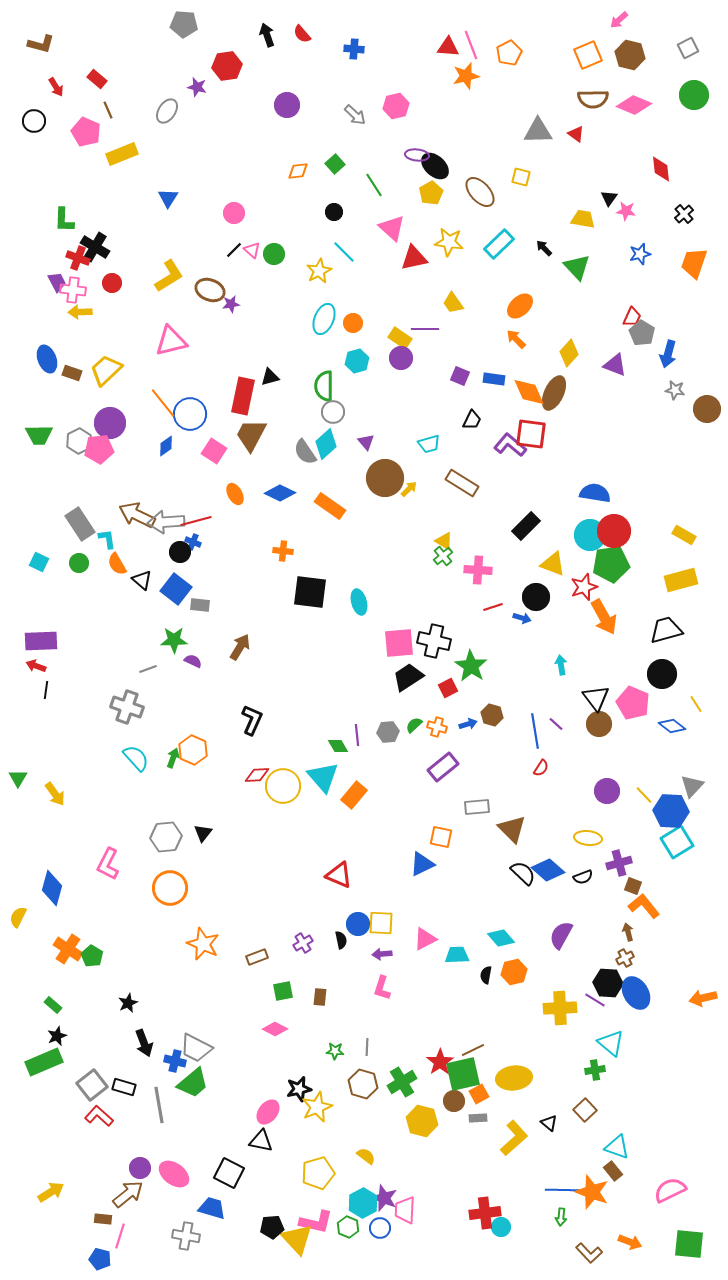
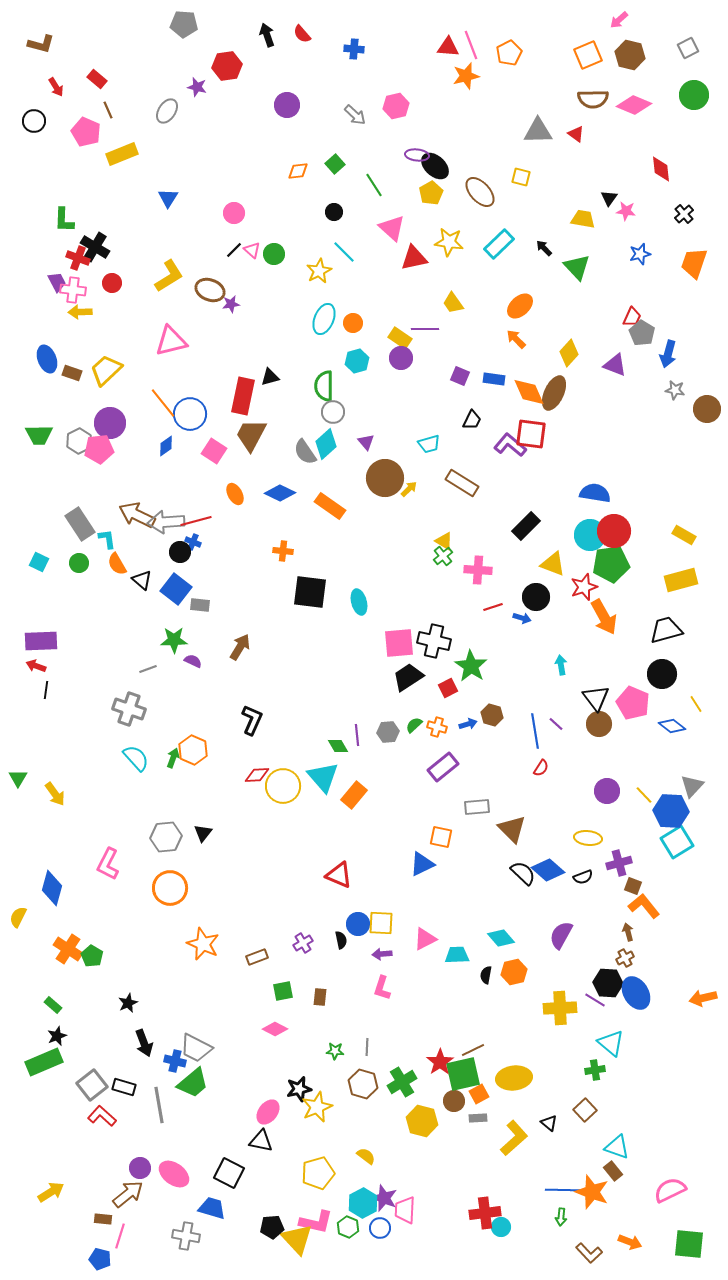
gray cross at (127, 707): moved 2 px right, 2 px down
red L-shape at (99, 1116): moved 3 px right
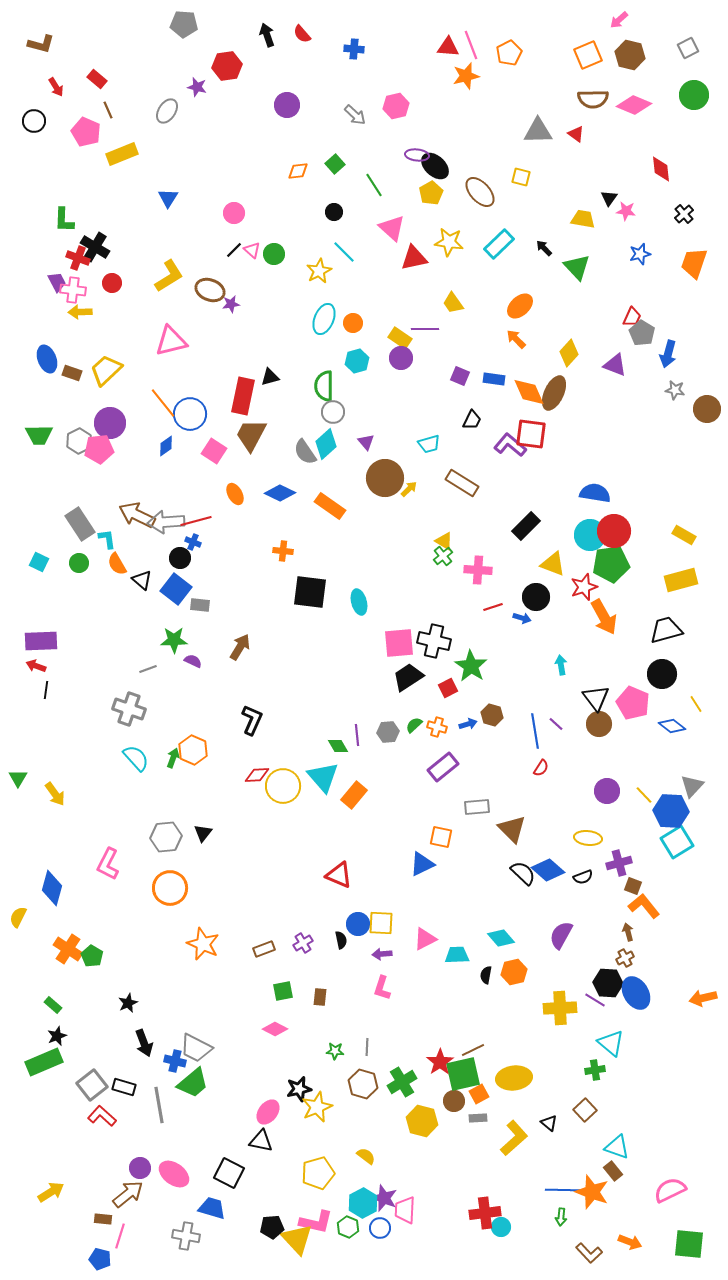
black circle at (180, 552): moved 6 px down
brown rectangle at (257, 957): moved 7 px right, 8 px up
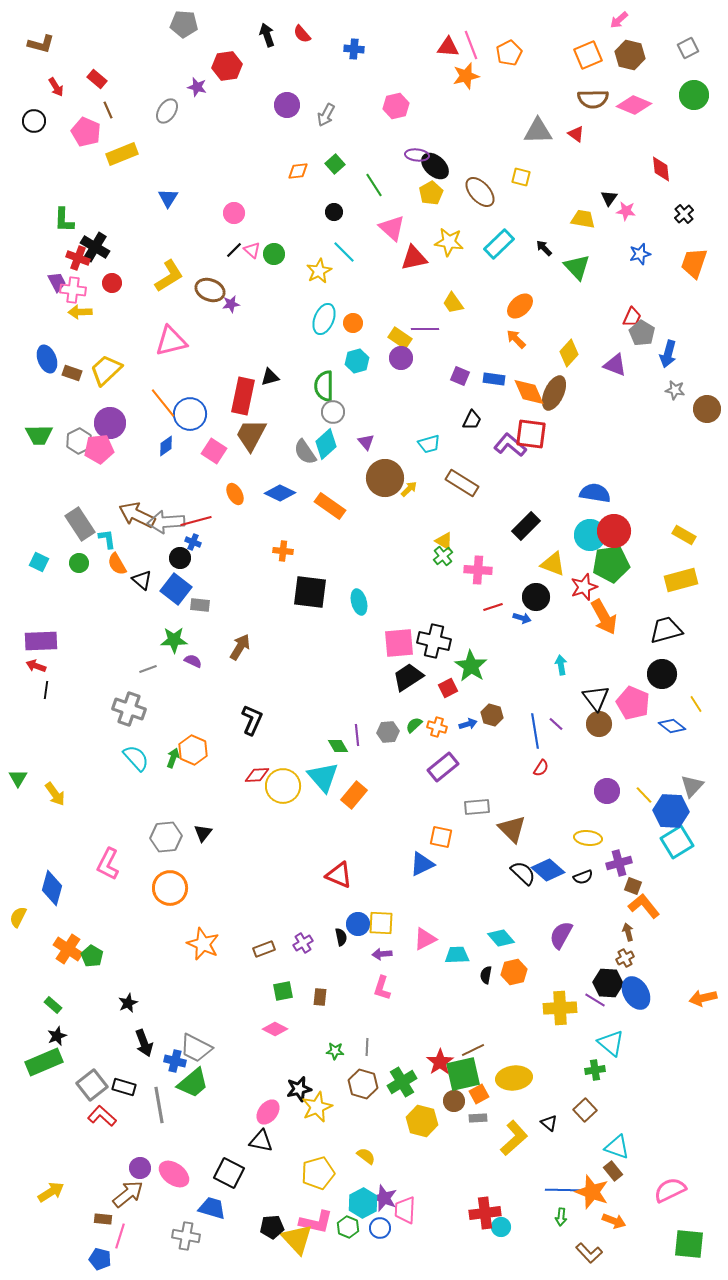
gray arrow at (355, 115): moved 29 px left; rotated 75 degrees clockwise
black semicircle at (341, 940): moved 3 px up
orange arrow at (630, 1242): moved 16 px left, 21 px up
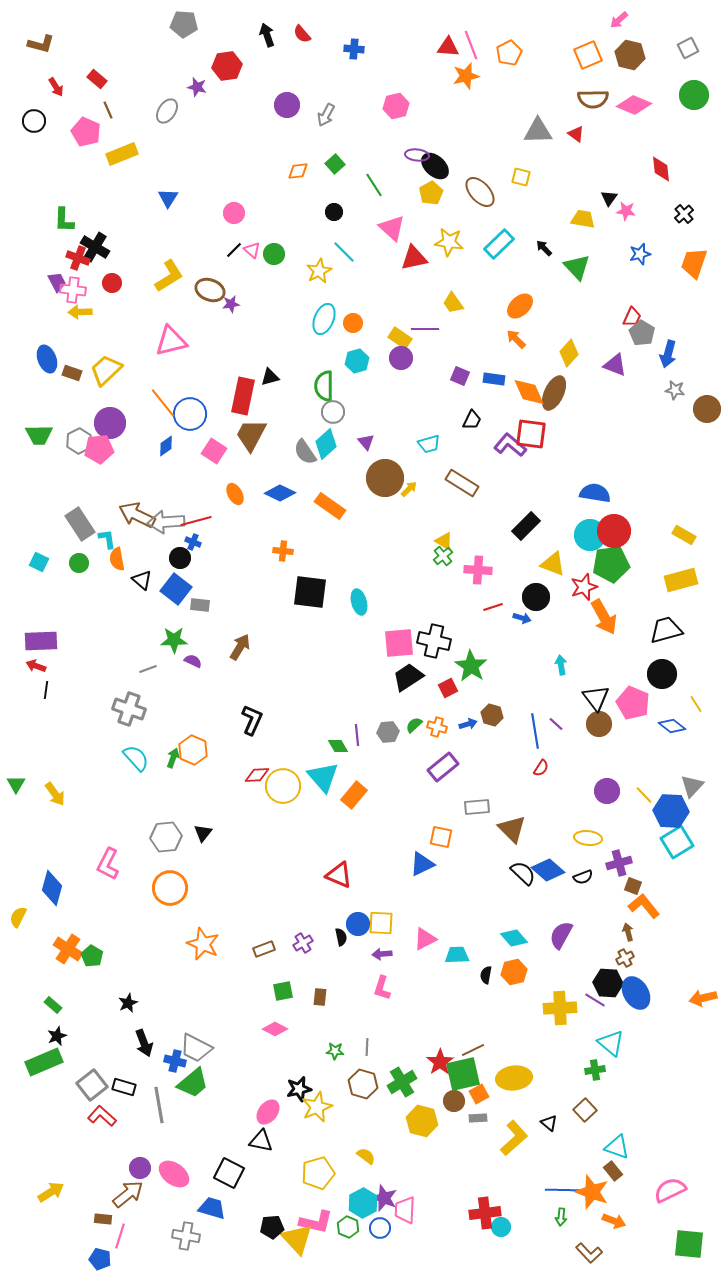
orange semicircle at (117, 564): moved 5 px up; rotated 20 degrees clockwise
green triangle at (18, 778): moved 2 px left, 6 px down
cyan diamond at (501, 938): moved 13 px right
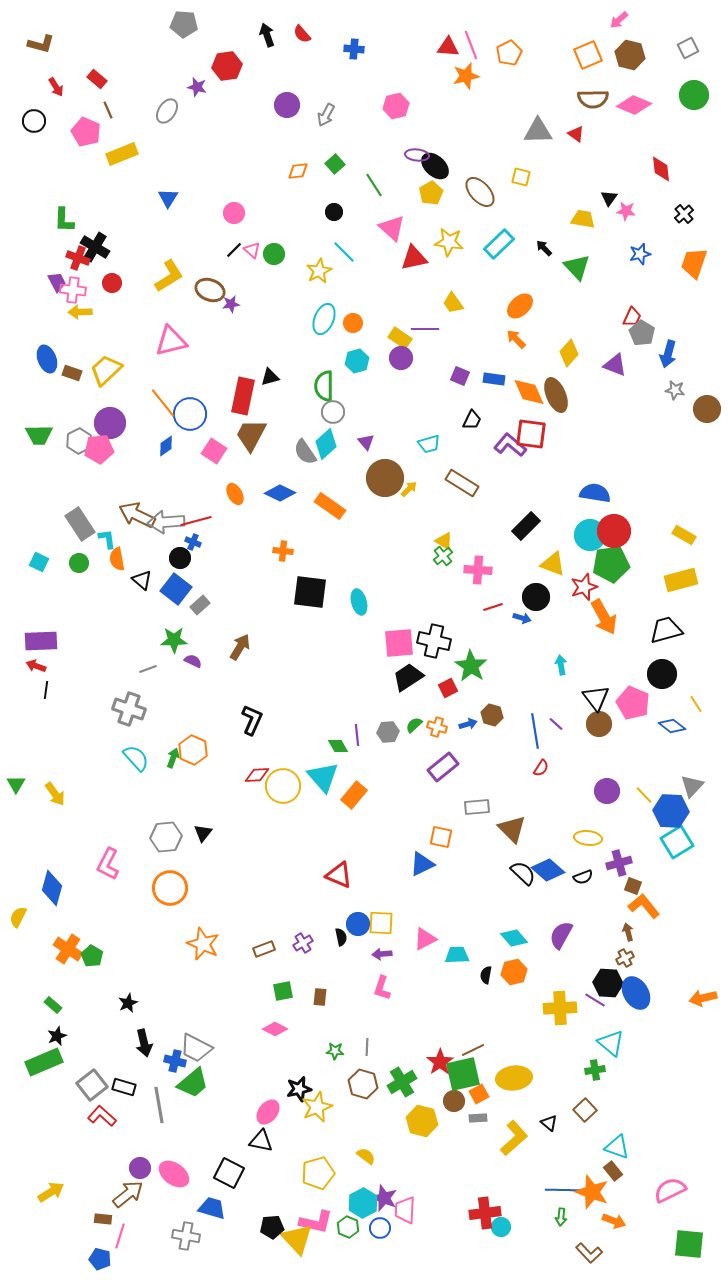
brown ellipse at (554, 393): moved 2 px right, 2 px down; rotated 48 degrees counterclockwise
gray rectangle at (200, 605): rotated 48 degrees counterclockwise
black arrow at (144, 1043): rotated 8 degrees clockwise
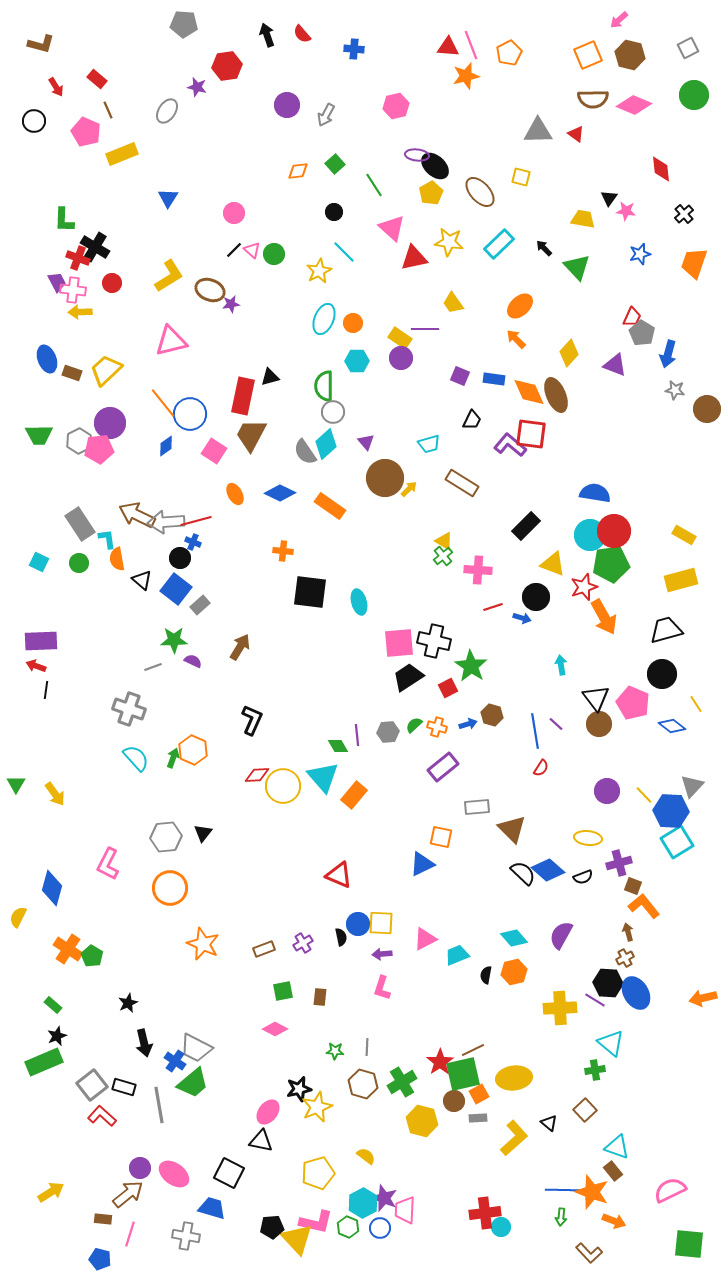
cyan hexagon at (357, 361): rotated 15 degrees clockwise
gray line at (148, 669): moved 5 px right, 2 px up
cyan trapezoid at (457, 955): rotated 20 degrees counterclockwise
blue cross at (175, 1061): rotated 20 degrees clockwise
pink line at (120, 1236): moved 10 px right, 2 px up
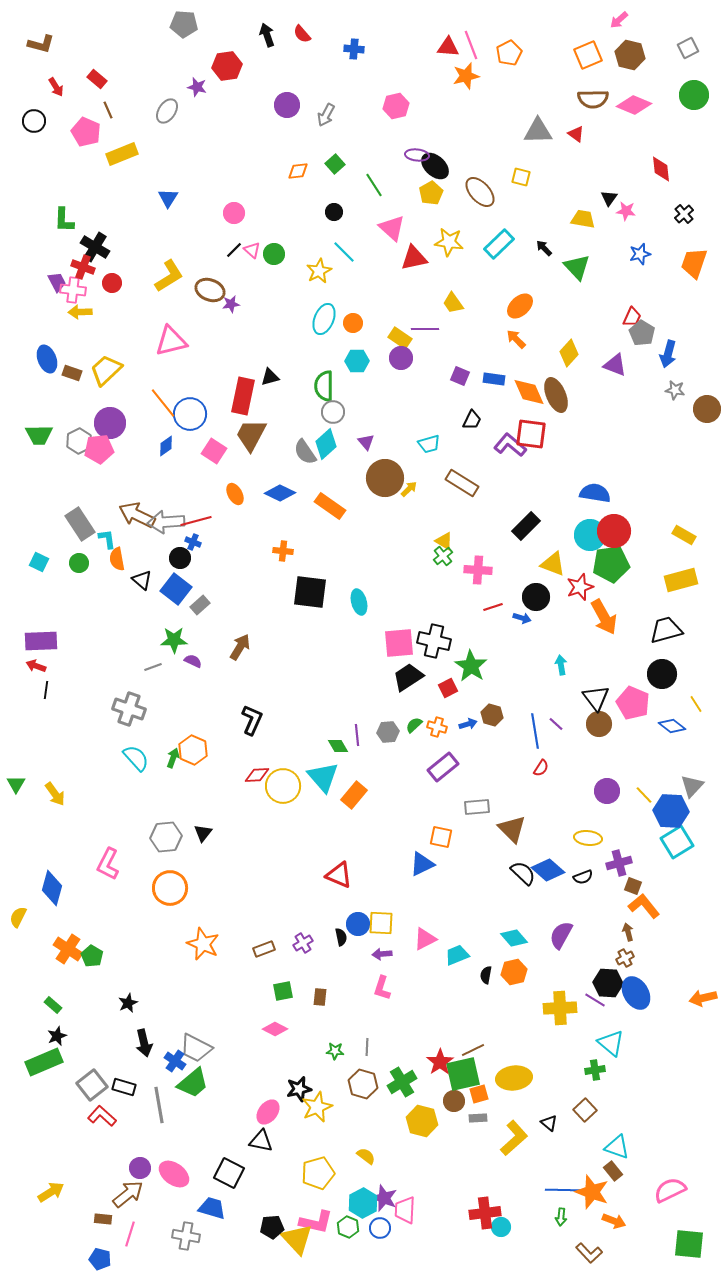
red cross at (78, 258): moved 5 px right, 9 px down
red star at (584, 587): moved 4 px left
orange square at (479, 1094): rotated 12 degrees clockwise
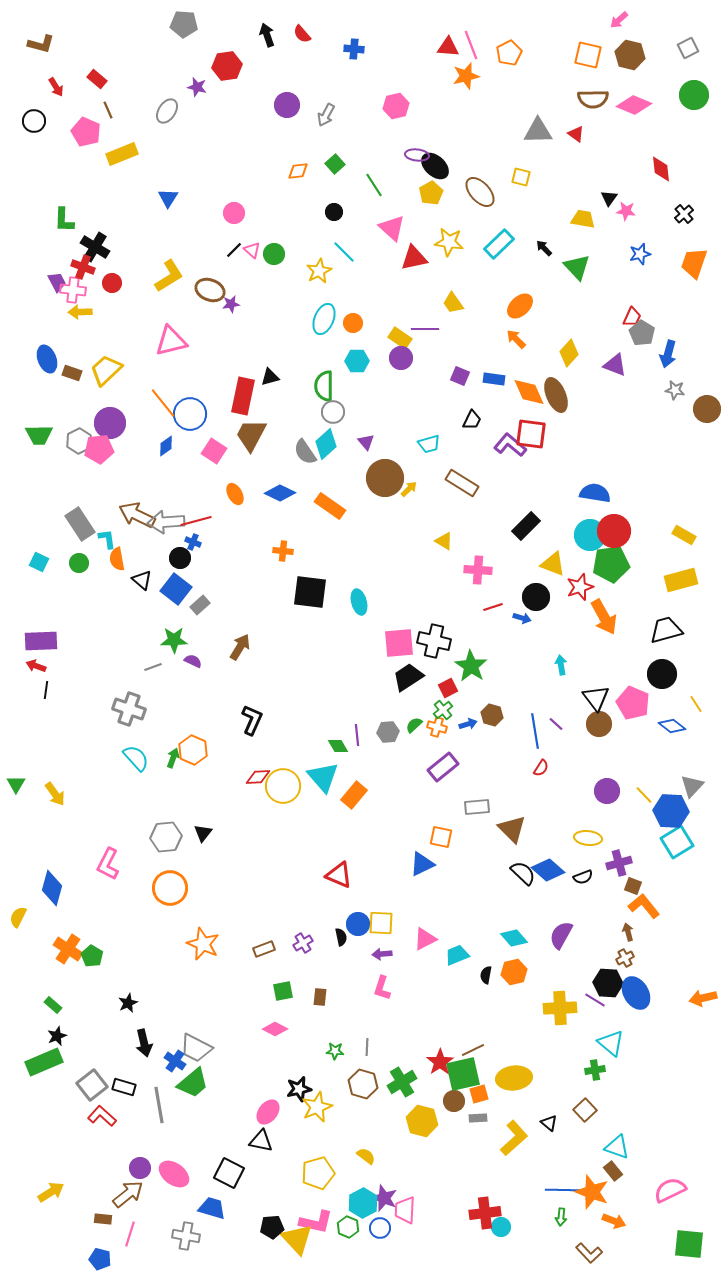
orange square at (588, 55): rotated 36 degrees clockwise
green cross at (443, 556): moved 154 px down
red diamond at (257, 775): moved 1 px right, 2 px down
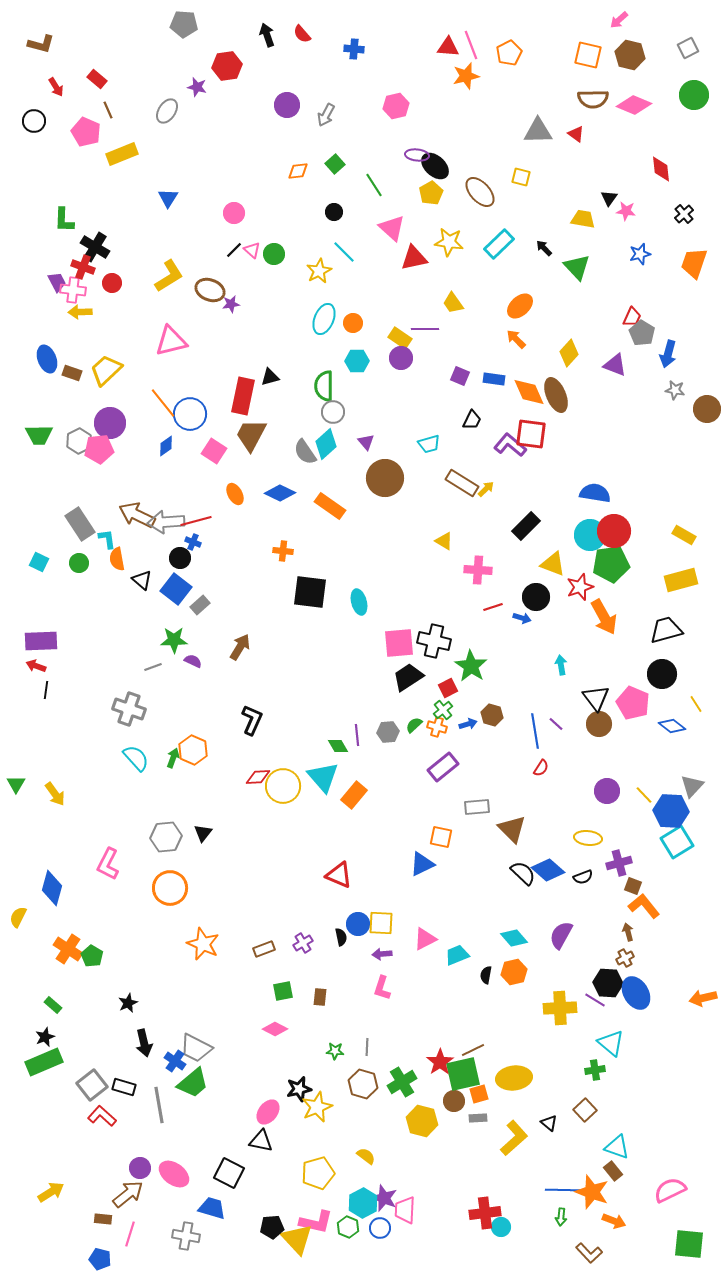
yellow arrow at (409, 489): moved 77 px right
black star at (57, 1036): moved 12 px left, 1 px down
